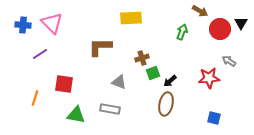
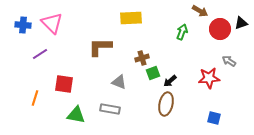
black triangle: rotated 40 degrees clockwise
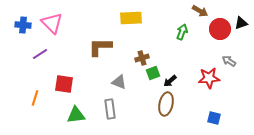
gray rectangle: rotated 72 degrees clockwise
green triangle: rotated 18 degrees counterclockwise
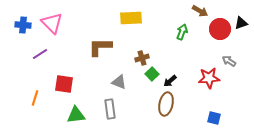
green square: moved 1 px left, 1 px down; rotated 24 degrees counterclockwise
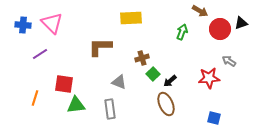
green square: moved 1 px right
brown ellipse: rotated 35 degrees counterclockwise
green triangle: moved 10 px up
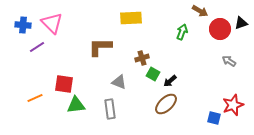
purple line: moved 3 px left, 7 px up
green square: rotated 16 degrees counterclockwise
red star: moved 24 px right, 27 px down; rotated 15 degrees counterclockwise
orange line: rotated 49 degrees clockwise
brown ellipse: rotated 70 degrees clockwise
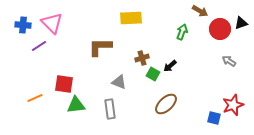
purple line: moved 2 px right, 1 px up
black arrow: moved 15 px up
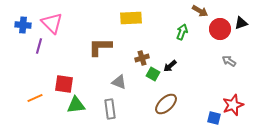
purple line: rotated 42 degrees counterclockwise
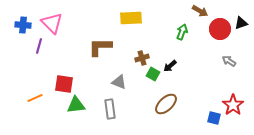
red star: rotated 15 degrees counterclockwise
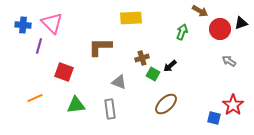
red square: moved 12 px up; rotated 12 degrees clockwise
